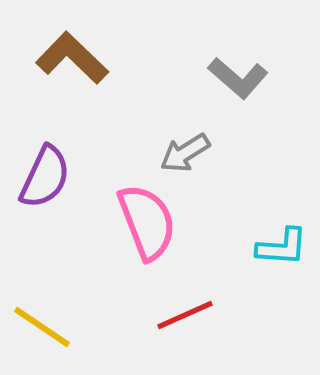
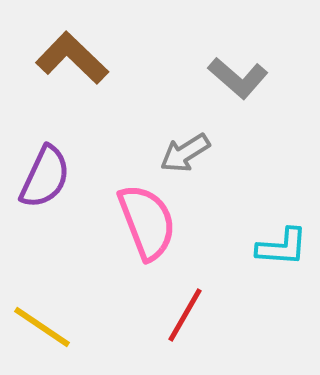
red line: rotated 36 degrees counterclockwise
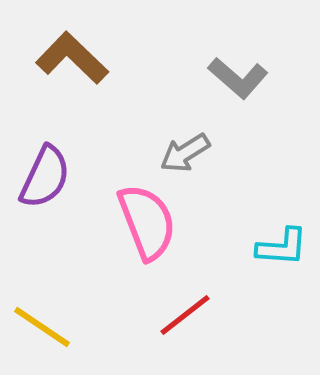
red line: rotated 22 degrees clockwise
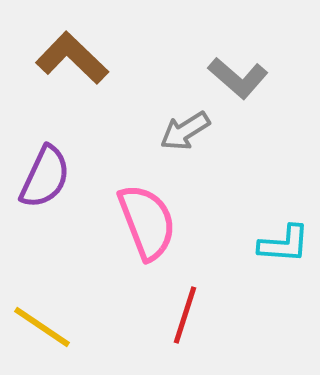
gray arrow: moved 22 px up
cyan L-shape: moved 2 px right, 3 px up
red line: rotated 34 degrees counterclockwise
